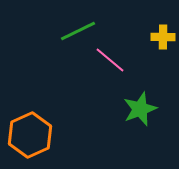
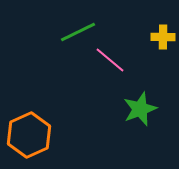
green line: moved 1 px down
orange hexagon: moved 1 px left
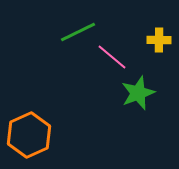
yellow cross: moved 4 px left, 3 px down
pink line: moved 2 px right, 3 px up
green star: moved 2 px left, 16 px up
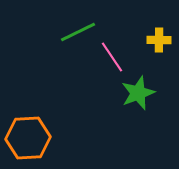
pink line: rotated 16 degrees clockwise
orange hexagon: moved 1 px left, 3 px down; rotated 21 degrees clockwise
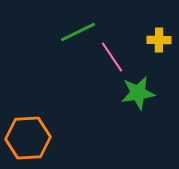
green star: rotated 12 degrees clockwise
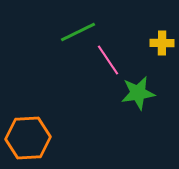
yellow cross: moved 3 px right, 3 px down
pink line: moved 4 px left, 3 px down
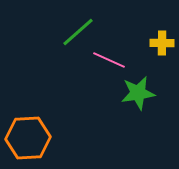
green line: rotated 15 degrees counterclockwise
pink line: moved 1 px right; rotated 32 degrees counterclockwise
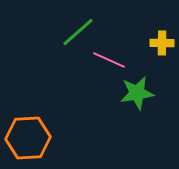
green star: moved 1 px left
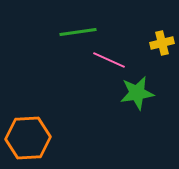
green line: rotated 33 degrees clockwise
yellow cross: rotated 15 degrees counterclockwise
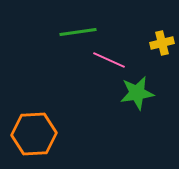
orange hexagon: moved 6 px right, 4 px up
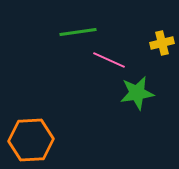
orange hexagon: moved 3 px left, 6 px down
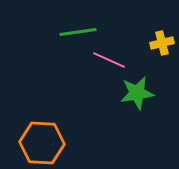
orange hexagon: moved 11 px right, 3 px down; rotated 6 degrees clockwise
